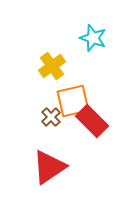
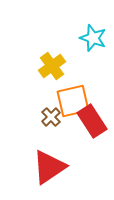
red rectangle: rotated 12 degrees clockwise
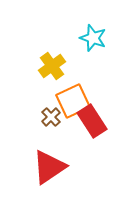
orange square: rotated 12 degrees counterclockwise
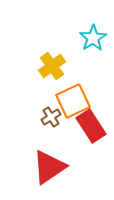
cyan star: rotated 20 degrees clockwise
brown cross: rotated 12 degrees clockwise
red rectangle: moved 1 px left, 5 px down
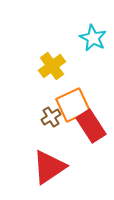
cyan star: rotated 12 degrees counterclockwise
orange square: moved 4 px down
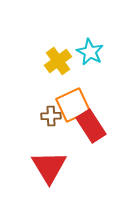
cyan star: moved 3 px left, 14 px down
yellow cross: moved 6 px right, 5 px up
brown cross: moved 1 px up; rotated 30 degrees clockwise
red triangle: rotated 27 degrees counterclockwise
